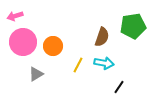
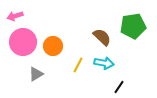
brown semicircle: rotated 66 degrees counterclockwise
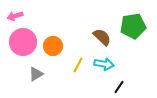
cyan arrow: moved 1 px down
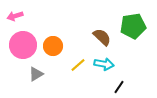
pink circle: moved 3 px down
yellow line: rotated 21 degrees clockwise
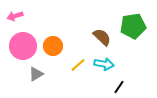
pink circle: moved 1 px down
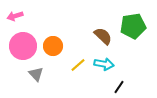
brown semicircle: moved 1 px right, 1 px up
gray triangle: rotated 42 degrees counterclockwise
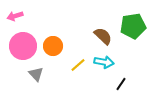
cyan arrow: moved 2 px up
black line: moved 2 px right, 3 px up
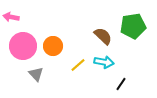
pink arrow: moved 4 px left, 1 px down; rotated 28 degrees clockwise
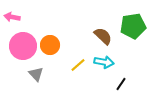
pink arrow: moved 1 px right
orange circle: moved 3 px left, 1 px up
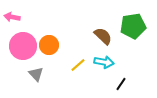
orange circle: moved 1 px left
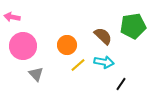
orange circle: moved 18 px right
